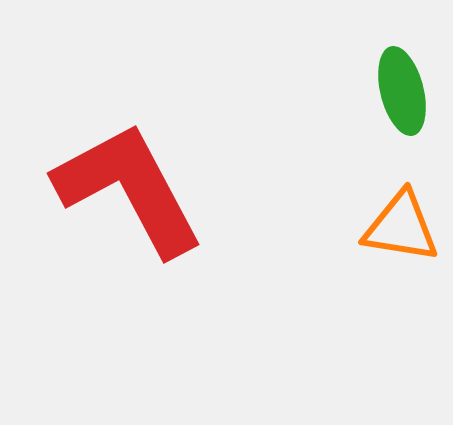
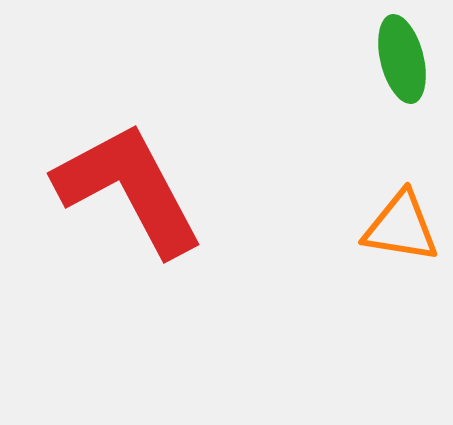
green ellipse: moved 32 px up
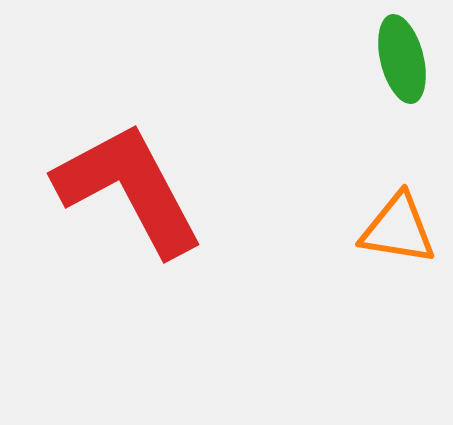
orange triangle: moved 3 px left, 2 px down
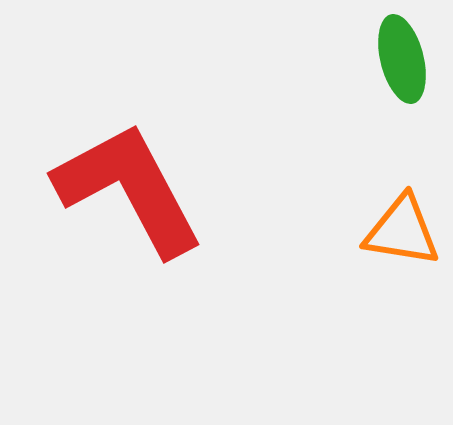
orange triangle: moved 4 px right, 2 px down
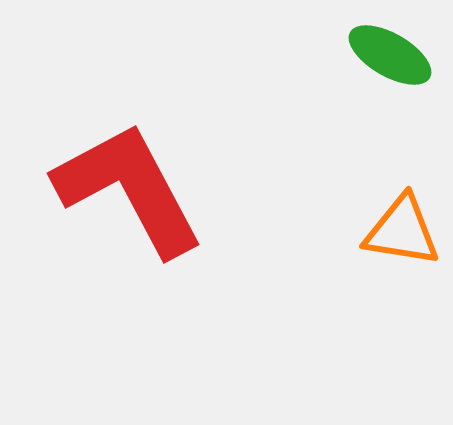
green ellipse: moved 12 px left, 4 px up; rotated 46 degrees counterclockwise
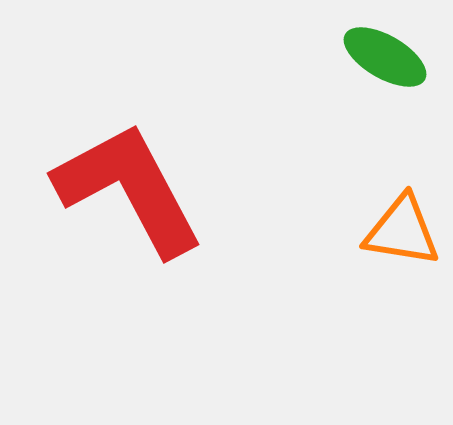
green ellipse: moved 5 px left, 2 px down
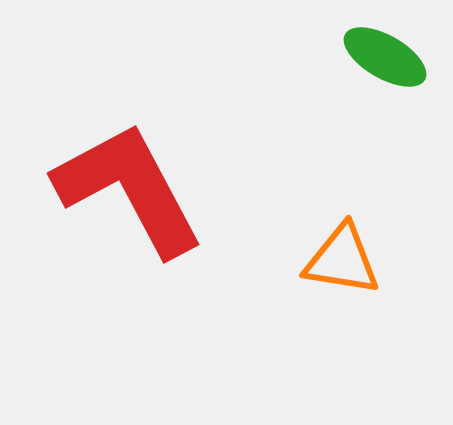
orange triangle: moved 60 px left, 29 px down
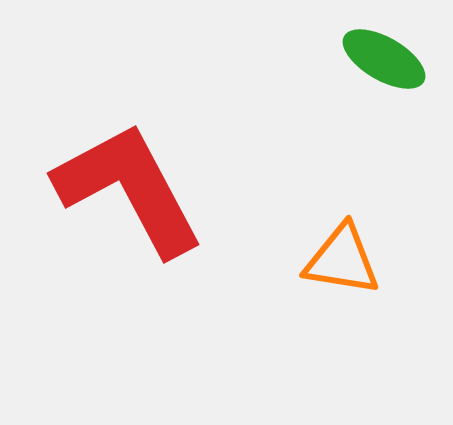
green ellipse: moved 1 px left, 2 px down
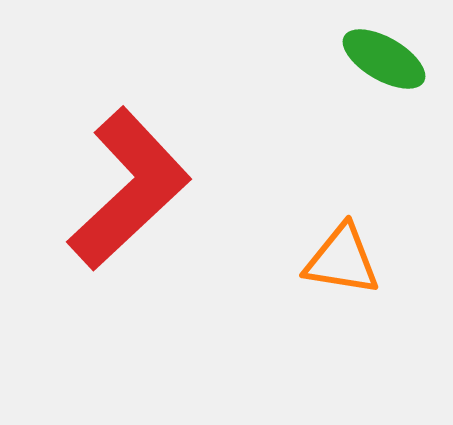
red L-shape: rotated 75 degrees clockwise
